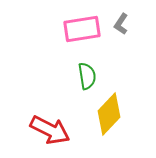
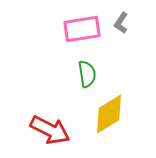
gray L-shape: moved 1 px up
green semicircle: moved 2 px up
yellow diamond: rotated 15 degrees clockwise
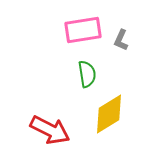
gray L-shape: moved 17 px down; rotated 10 degrees counterclockwise
pink rectangle: moved 1 px right, 1 px down
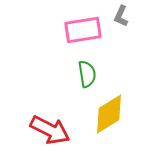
gray L-shape: moved 24 px up
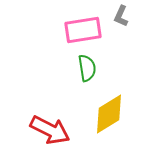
green semicircle: moved 6 px up
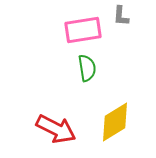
gray L-shape: rotated 20 degrees counterclockwise
yellow diamond: moved 6 px right, 8 px down
red arrow: moved 6 px right, 1 px up
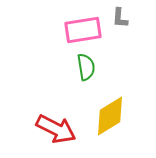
gray L-shape: moved 1 px left, 2 px down
green semicircle: moved 1 px left, 1 px up
yellow diamond: moved 5 px left, 6 px up
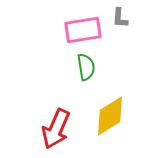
red arrow: rotated 87 degrees clockwise
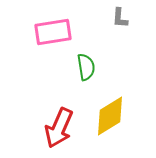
pink rectangle: moved 30 px left, 2 px down
red arrow: moved 3 px right, 1 px up
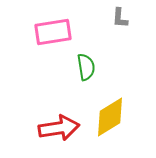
yellow diamond: moved 1 px down
red arrow: rotated 123 degrees counterclockwise
